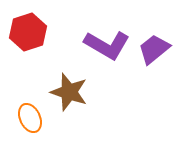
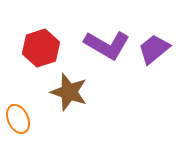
red hexagon: moved 13 px right, 16 px down
orange ellipse: moved 12 px left, 1 px down
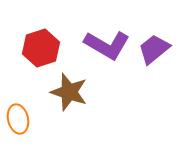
orange ellipse: rotated 12 degrees clockwise
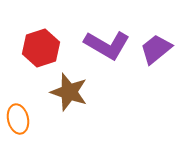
purple trapezoid: moved 2 px right
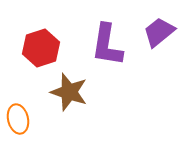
purple L-shape: rotated 69 degrees clockwise
purple trapezoid: moved 3 px right, 17 px up
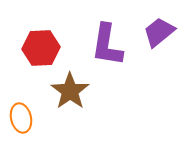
red hexagon: rotated 15 degrees clockwise
brown star: moved 1 px right, 1 px up; rotated 18 degrees clockwise
orange ellipse: moved 3 px right, 1 px up
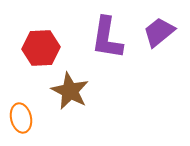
purple L-shape: moved 7 px up
brown star: rotated 9 degrees counterclockwise
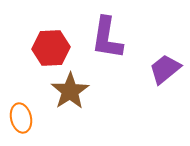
purple trapezoid: moved 6 px right, 37 px down
red hexagon: moved 10 px right
brown star: rotated 12 degrees clockwise
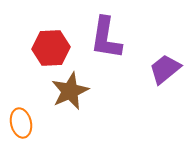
purple L-shape: moved 1 px left
brown star: rotated 9 degrees clockwise
orange ellipse: moved 5 px down
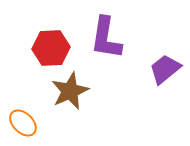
orange ellipse: moved 2 px right; rotated 32 degrees counterclockwise
